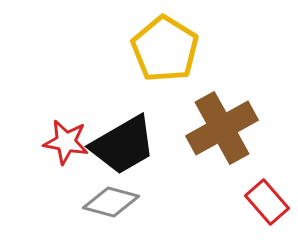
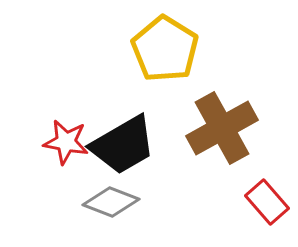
gray diamond: rotated 6 degrees clockwise
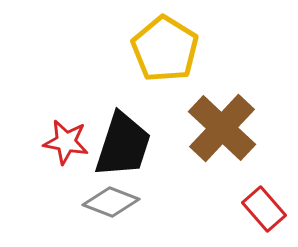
brown cross: rotated 18 degrees counterclockwise
black trapezoid: rotated 42 degrees counterclockwise
red rectangle: moved 3 px left, 7 px down
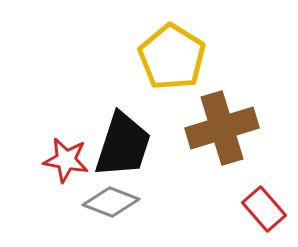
yellow pentagon: moved 7 px right, 8 px down
brown cross: rotated 30 degrees clockwise
red star: moved 18 px down
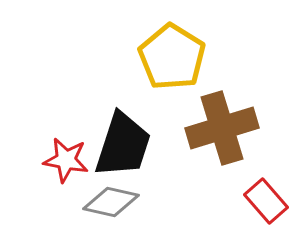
gray diamond: rotated 8 degrees counterclockwise
red rectangle: moved 2 px right, 8 px up
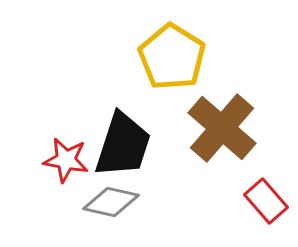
brown cross: rotated 32 degrees counterclockwise
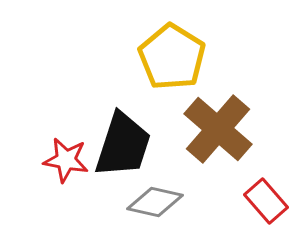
brown cross: moved 4 px left, 1 px down
gray diamond: moved 44 px right
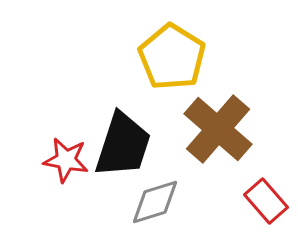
gray diamond: rotated 30 degrees counterclockwise
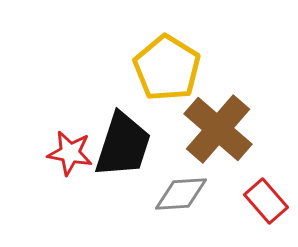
yellow pentagon: moved 5 px left, 11 px down
red star: moved 4 px right, 7 px up
gray diamond: moved 26 px right, 8 px up; rotated 14 degrees clockwise
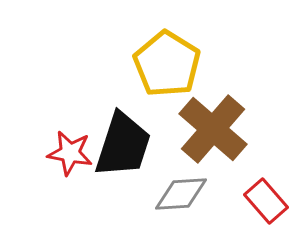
yellow pentagon: moved 4 px up
brown cross: moved 5 px left
